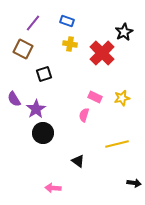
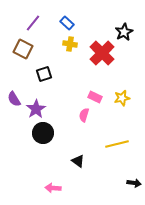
blue rectangle: moved 2 px down; rotated 24 degrees clockwise
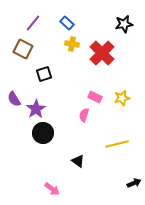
black star: moved 8 px up; rotated 18 degrees clockwise
yellow cross: moved 2 px right
black arrow: rotated 32 degrees counterclockwise
pink arrow: moved 1 px left, 1 px down; rotated 147 degrees counterclockwise
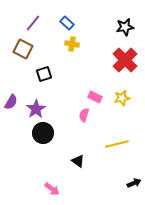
black star: moved 1 px right, 3 px down
red cross: moved 23 px right, 7 px down
purple semicircle: moved 3 px left, 3 px down; rotated 119 degrees counterclockwise
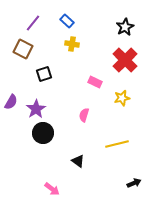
blue rectangle: moved 2 px up
black star: rotated 18 degrees counterclockwise
pink rectangle: moved 15 px up
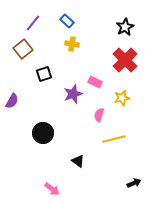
brown square: rotated 24 degrees clockwise
purple semicircle: moved 1 px right, 1 px up
purple star: moved 37 px right, 15 px up; rotated 12 degrees clockwise
pink semicircle: moved 15 px right
yellow line: moved 3 px left, 5 px up
